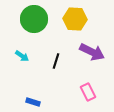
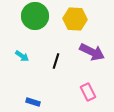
green circle: moved 1 px right, 3 px up
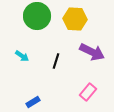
green circle: moved 2 px right
pink rectangle: rotated 66 degrees clockwise
blue rectangle: rotated 48 degrees counterclockwise
